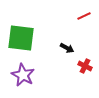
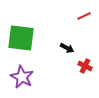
purple star: moved 1 px left, 2 px down
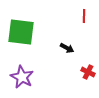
red line: rotated 64 degrees counterclockwise
green square: moved 6 px up
red cross: moved 3 px right, 6 px down
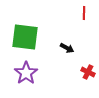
red line: moved 3 px up
green square: moved 4 px right, 5 px down
purple star: moved 4 px right, 4 px up; rotated 10 degrees clockwise
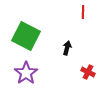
red line: moved 1 px left, 1 px up
green square: moved 1 px right, 1 px up; rotated 20 degrees clockwise
black arrow: rotated 104 degrees counterclockwise
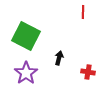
black arrow: moved 8 px left, 10 px down
red cross: rotated 16 degrees counterclockwise
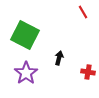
red line: rotated 32 degrees counterclockwise
green square: moved 1 px left, 1 px up
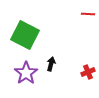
red line: moved 5 px right, 2 px down; rotated 56 degrees counterclockwise
black arrow: moved 8 px left, 6 px down
red cross: rotated 32 degrees counterclockwise
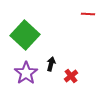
green square: rotated 16 degrees clockwise
red cross: moved 17 px left, 4 px down; rotated 16 degrees counterclockwise
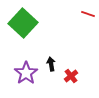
red line: rotated 16 degrees clockwise
green square: moved 2 px left, 12 px up
black arrow: rotated 24 degrees counterclockwise
